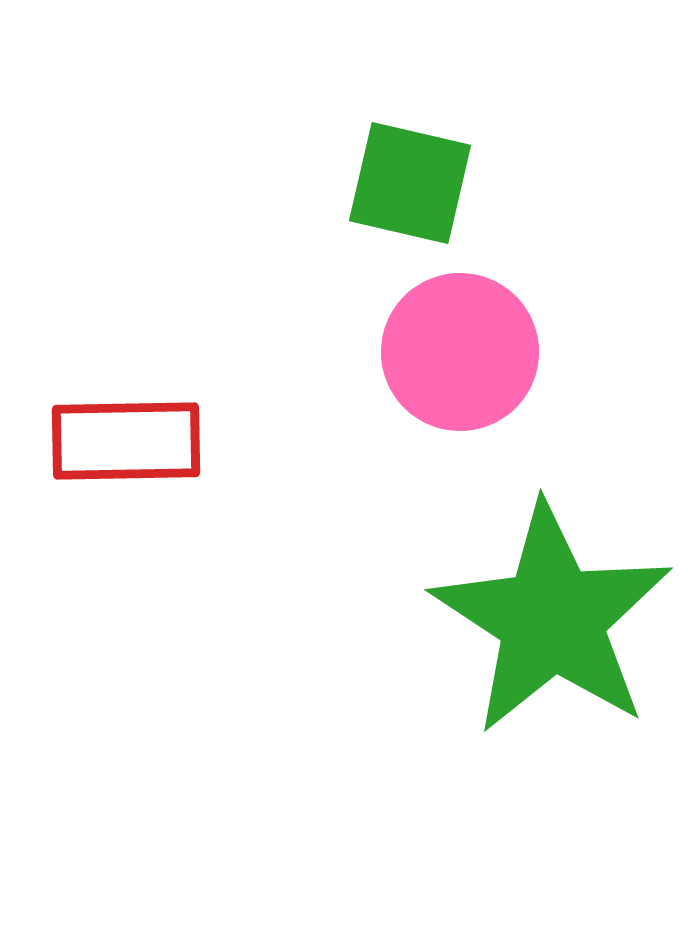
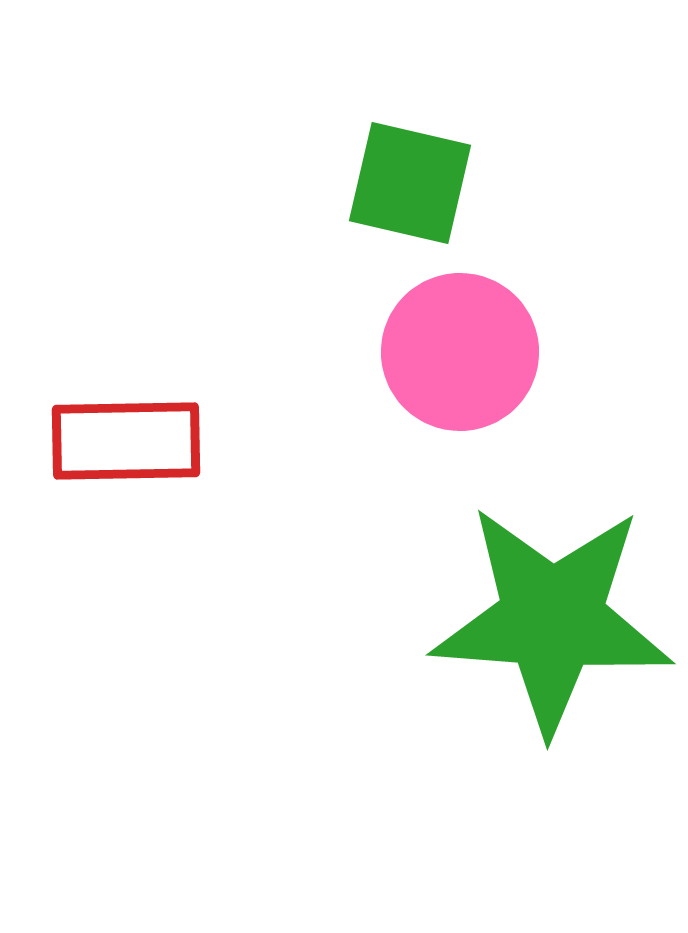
green star: rotated 29 degrees counterclockwise
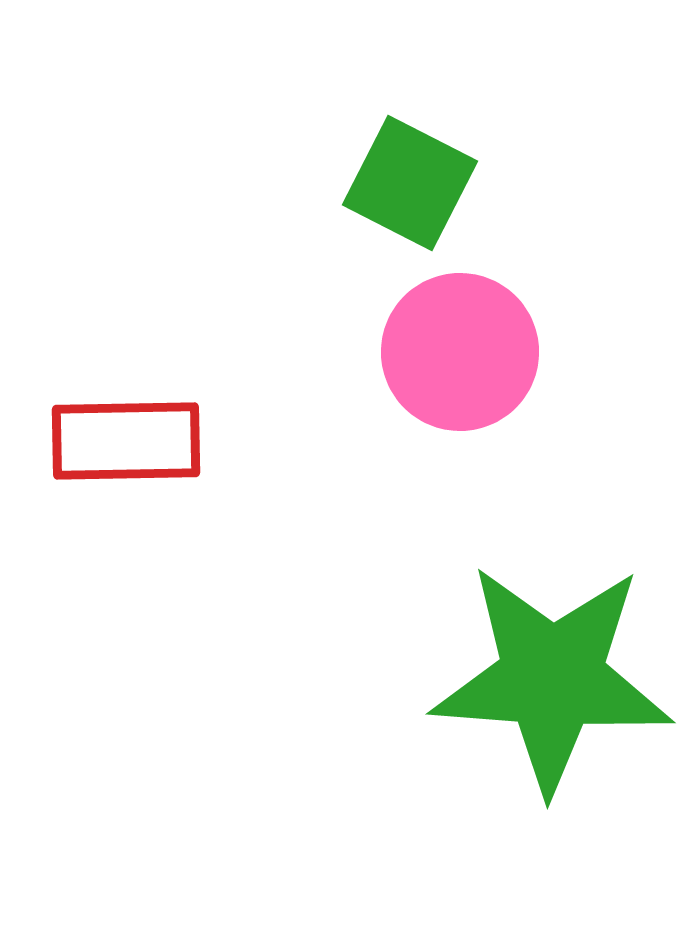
green square: rotated 14 degrees clockwise
green star: moved 59 px down
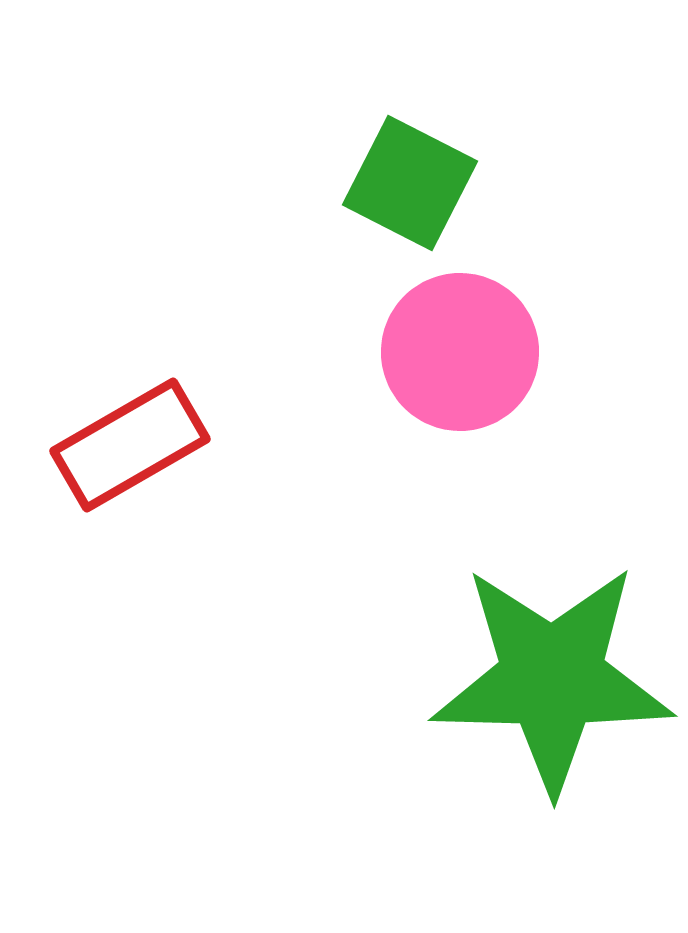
red rectangle: moved 4 px right, 4 px down; rotated 29 degrees counterclockwise
green star: rotated 3 degrees counterclockwise
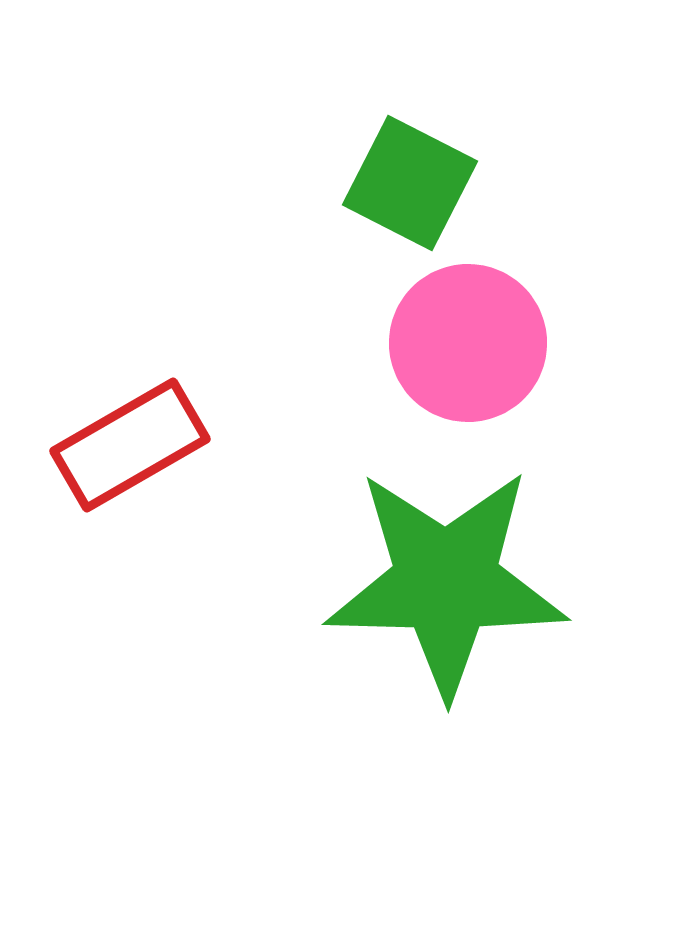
pink circle: moved 8 px right, 9 px up
green star: moved 106 px left, 96 px up
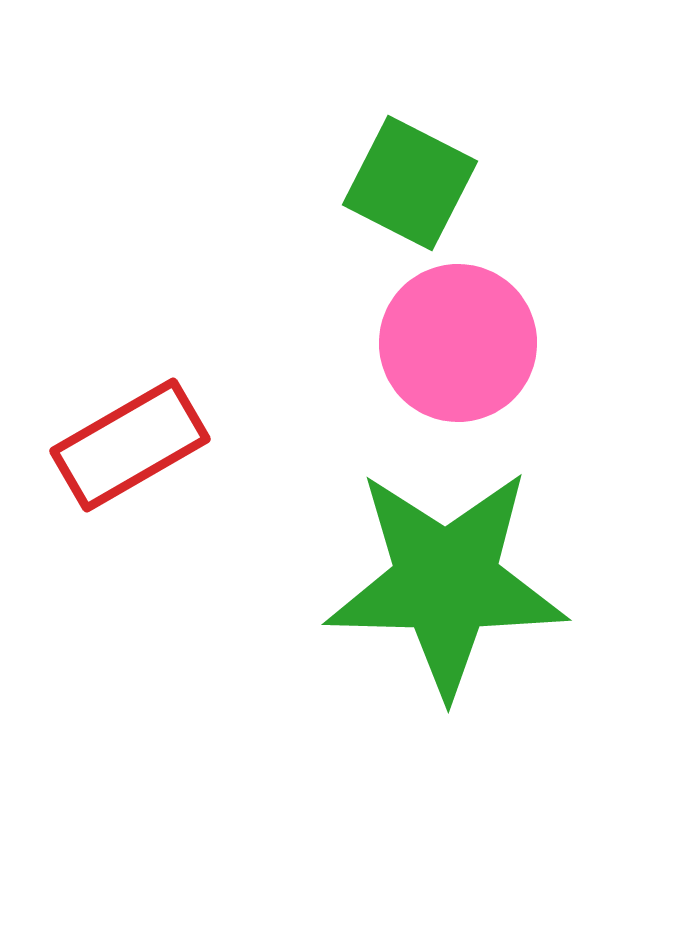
pink circle: moved 10 px left
